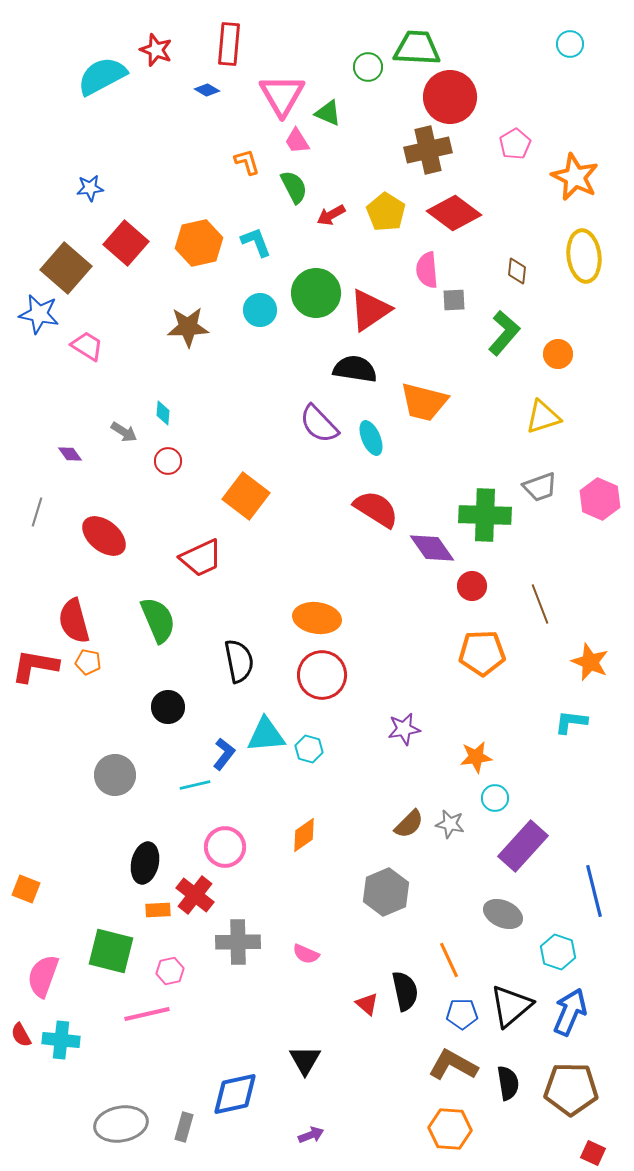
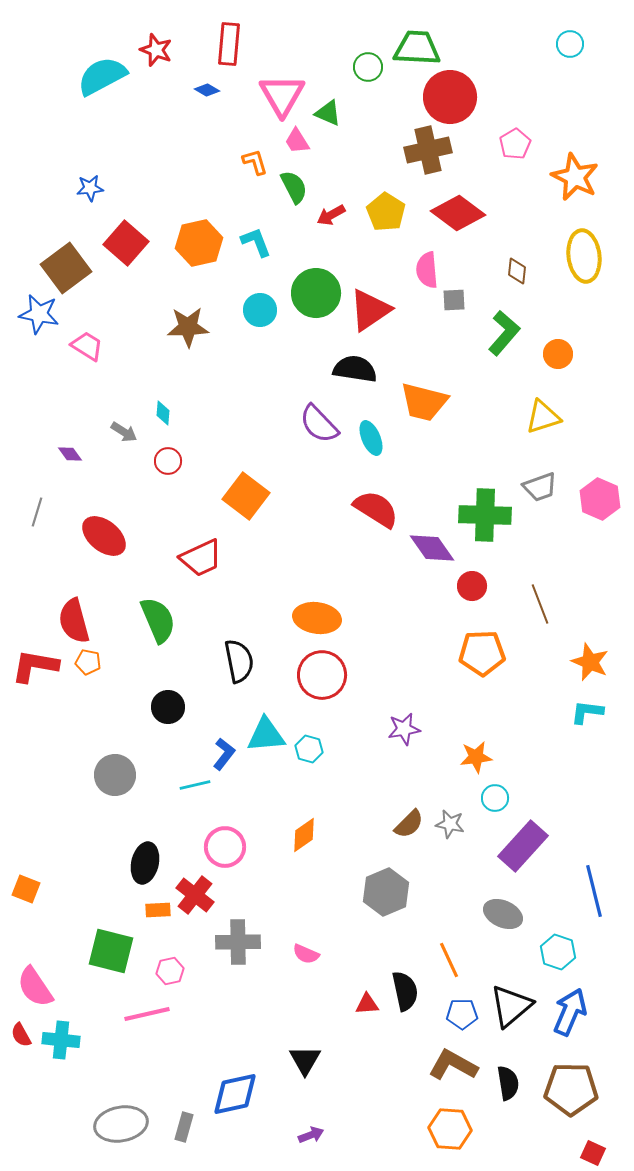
orange L-shape at (247, 162): moved 8 px right
red diamond at (454, 213): moved 4 px right
brown square at (66, 268): rotated 12 degrees clockwise
cyan L-shape at (571, 722): moved 16 px right, 10 px up
pink semicircle at (43, 976): moved 8 px left, 11 px down; rotated 54 degrees counterclockwise
red triangle at (367, 1004): rotated 45 degrees counterclockwise
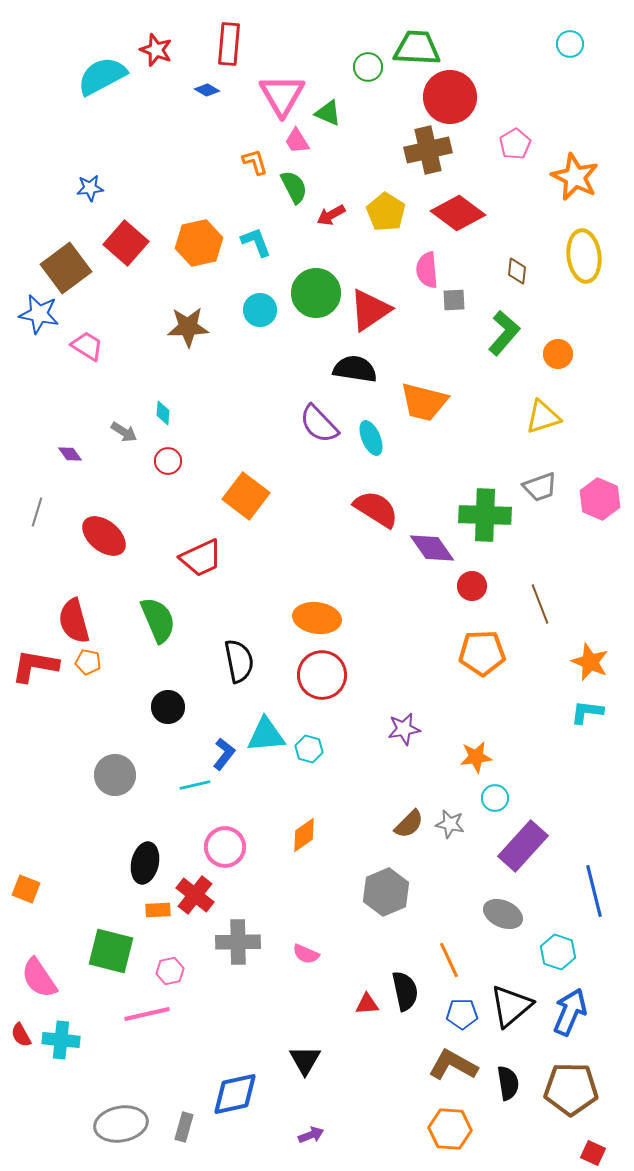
pink semicircle at (35, 987): moved 4 px right, 9 px up
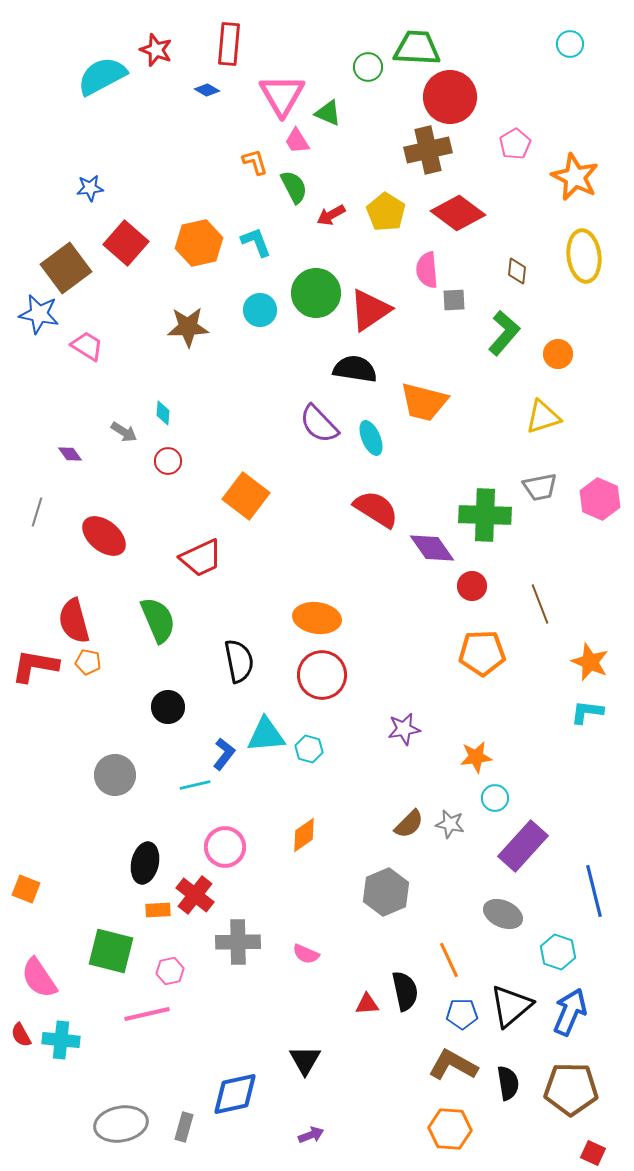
gray trapezoid at (540, 487): rotated 9 degrees clockwise
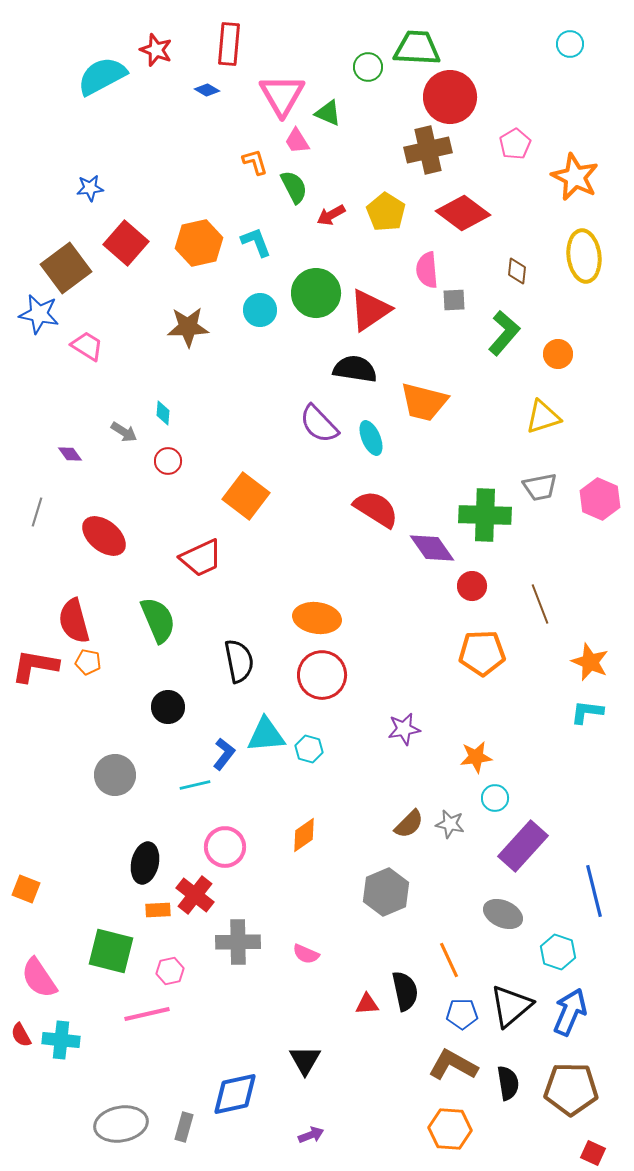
red diamond at (458, 213): moved 5 px right
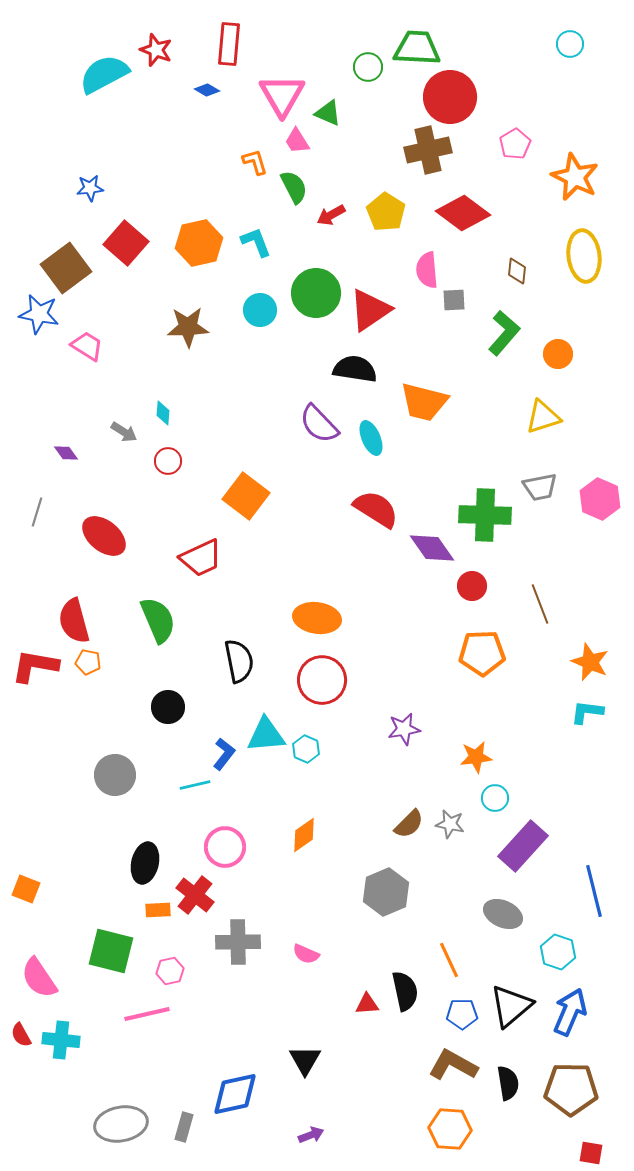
cyan semicircle at (102, 76): moved 2 px right, 2 px up
purple diamond at (70, 454): moved 4 px left, 1 px up
red circle at (322, 675): moved 5 px down
cyan hexagon at (309, 749): moved 3 px left; rotated 8 degrees clockwise
red square at (593, 1153): moved 2 px left; rotated 15 degrees counterclockwise
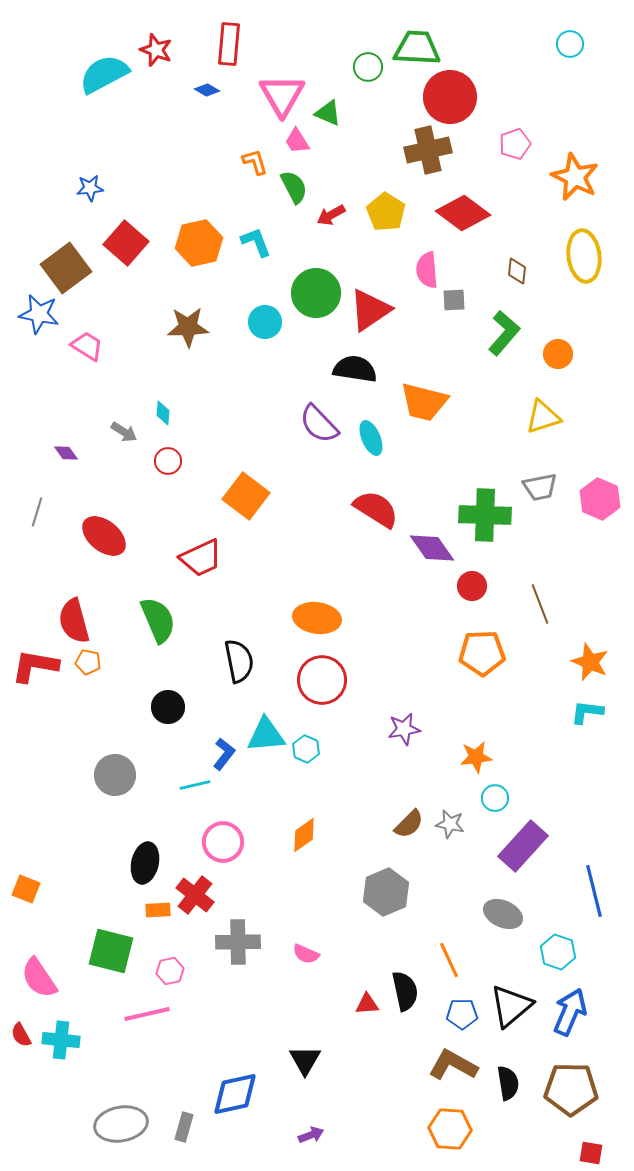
pink pentagon at (515, 144): rotated 12 degrees clockwise
cyan circle at (260, 310): moved 5 px right, 12 px down
pink circle at (225, 847): moved 2 px left, 5 px up
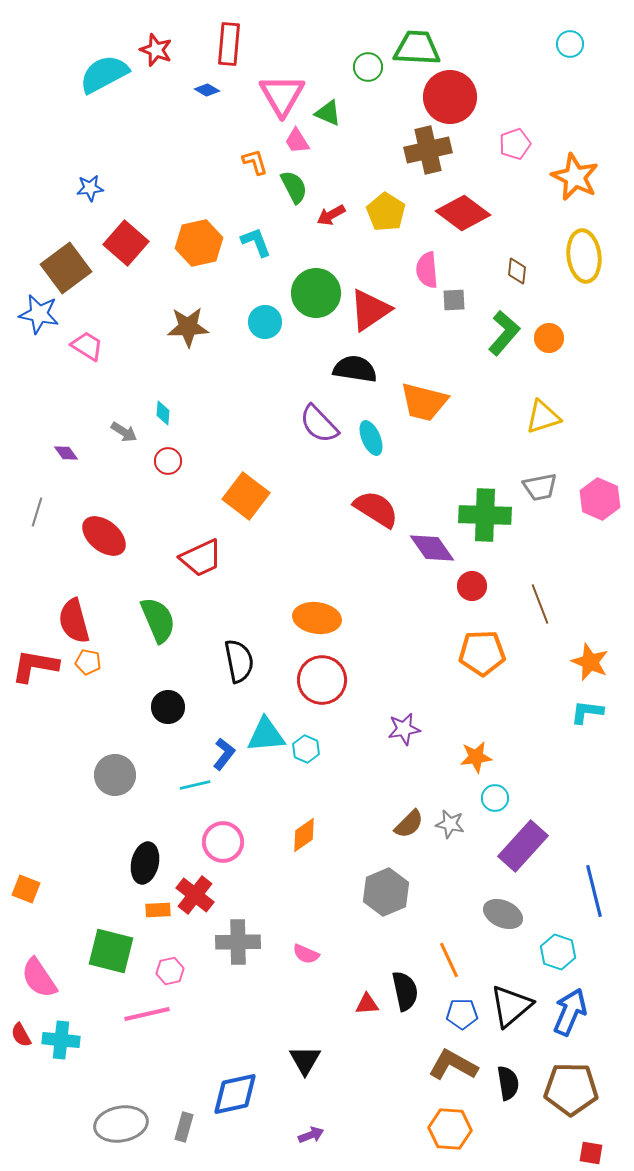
orange circle at (558, 354): moved 9 px left, 16 px up
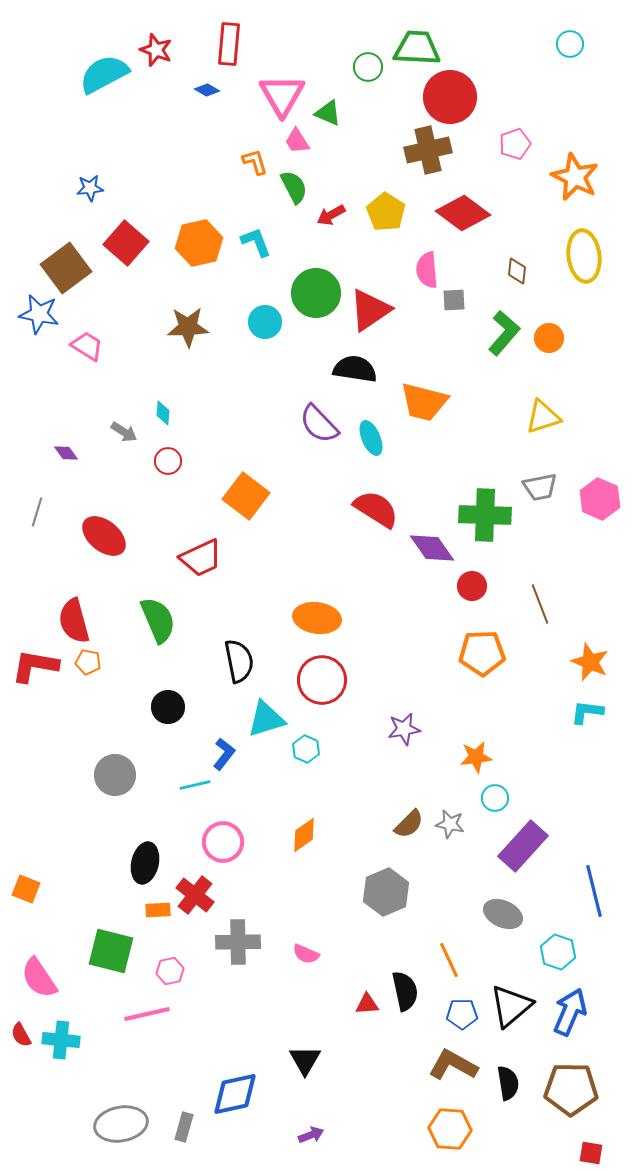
cyan triangle at (266, 735): moved 16 px up; rotated 12 degrees counterclockwise
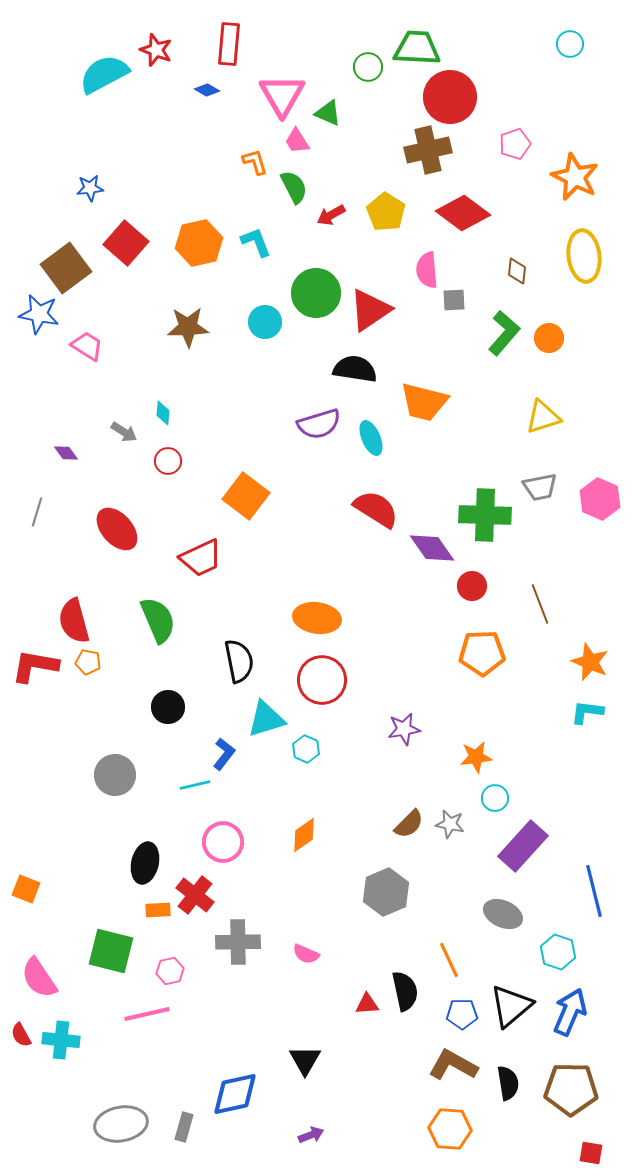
purple semicircle at (319, 424): rotated 63 degrees counterclockwise
red ellipse at (104, 536): moved 13 px right, 7 px up; rotated 9 degrees clockwise
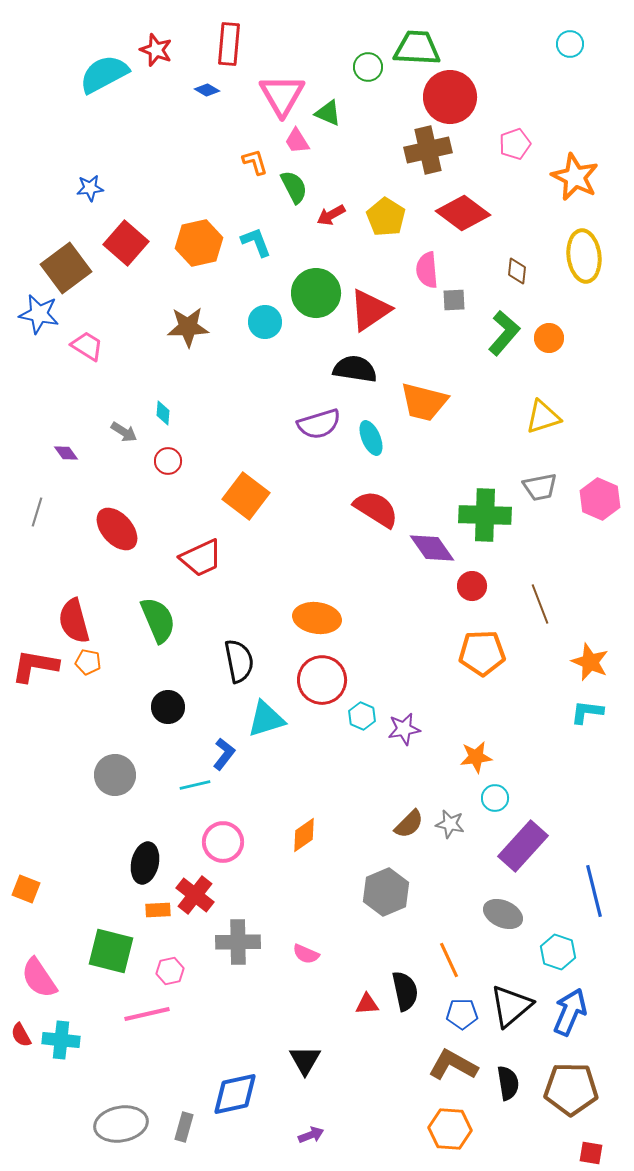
yellow pentagon at (386, 212): moved 5 px down
cyan hexagon at (306, 749): moved 56 px right, 33 px up
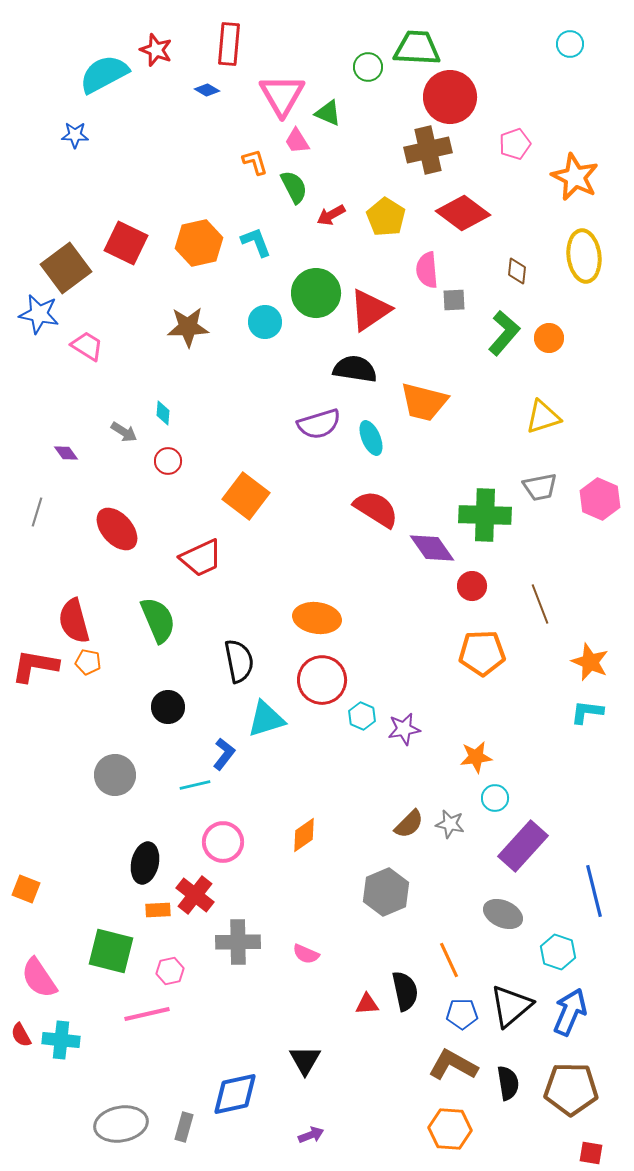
blue star at (90, 188): moved 15 px left, 53 px up; rotated 8 degrees clockwise
red square at (126, 243): rotated 15 degrees counterclockwise
